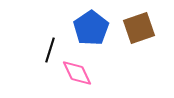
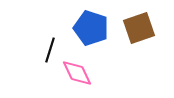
blue pentagon: rotated 20 degrees counterclockwise
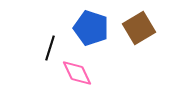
brown square: rotated 12 degrees counterclockwise
black line: moved 2 px up
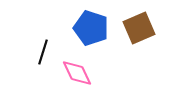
brown square: rotated 8 degrees clockwise
black line: moved 7 px left, 4 px down
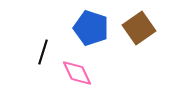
brown square: rotated 12 degrees counterclockwise
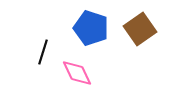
brown square: moved 1 px right, 1 px down
